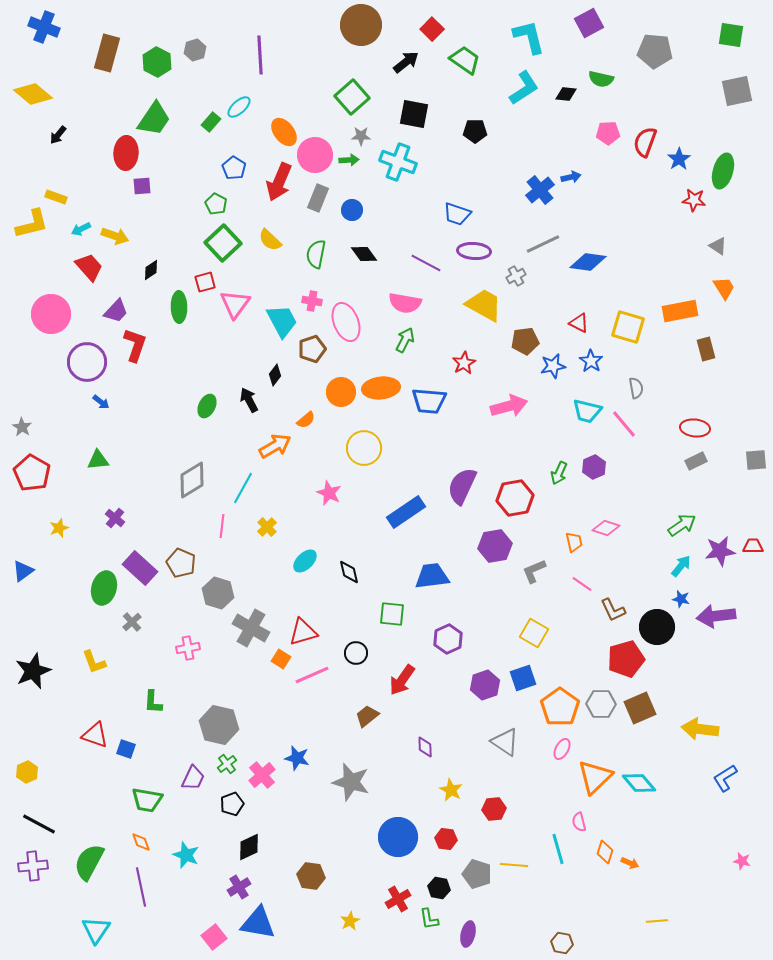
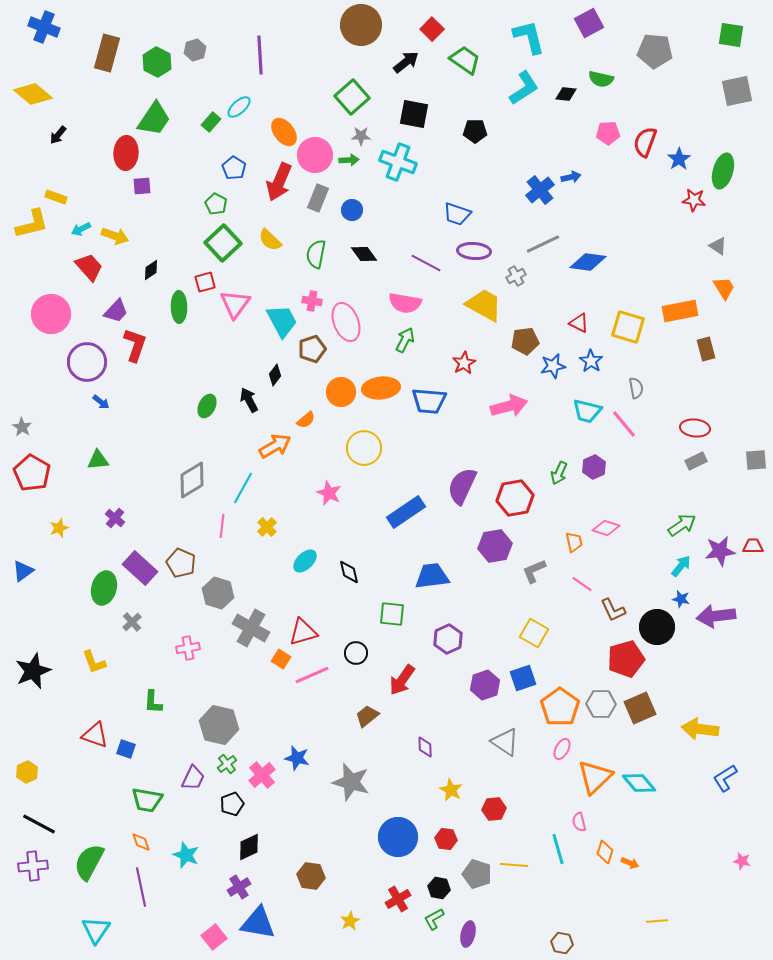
green L-shape at (429, 919): moved 5 px right; rotated 70 degrees clockwise
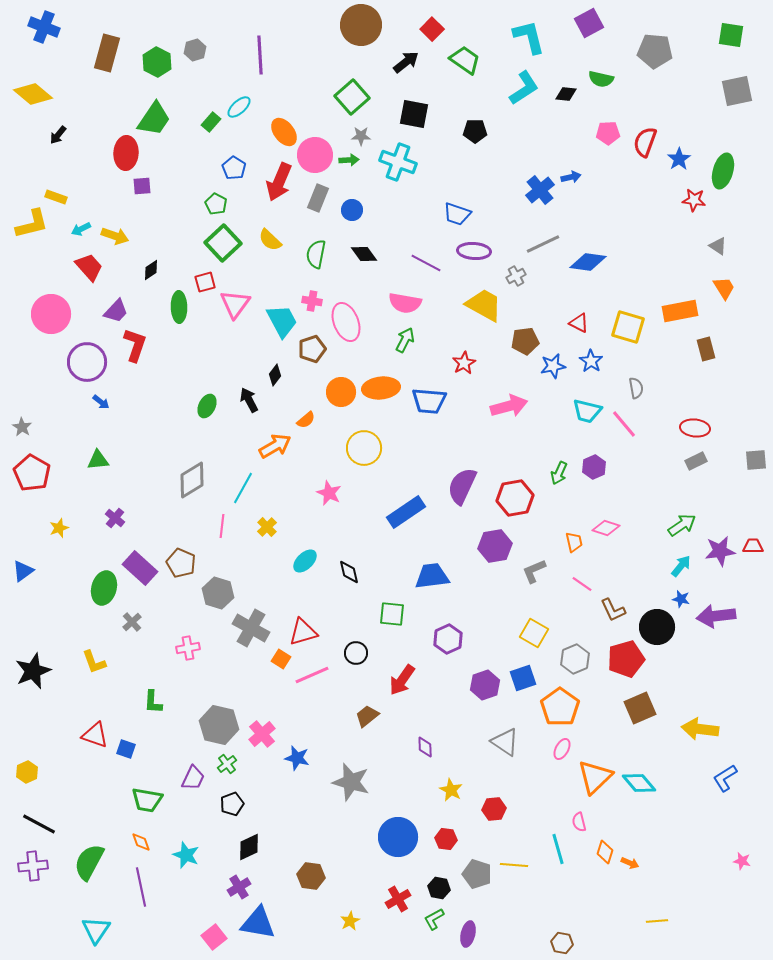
gray hexagon at (601, 704): moved 26 px left, 45 px up; rotated 24 degrees counterclockwise
pink cross at (262, 775): moved 41 px up
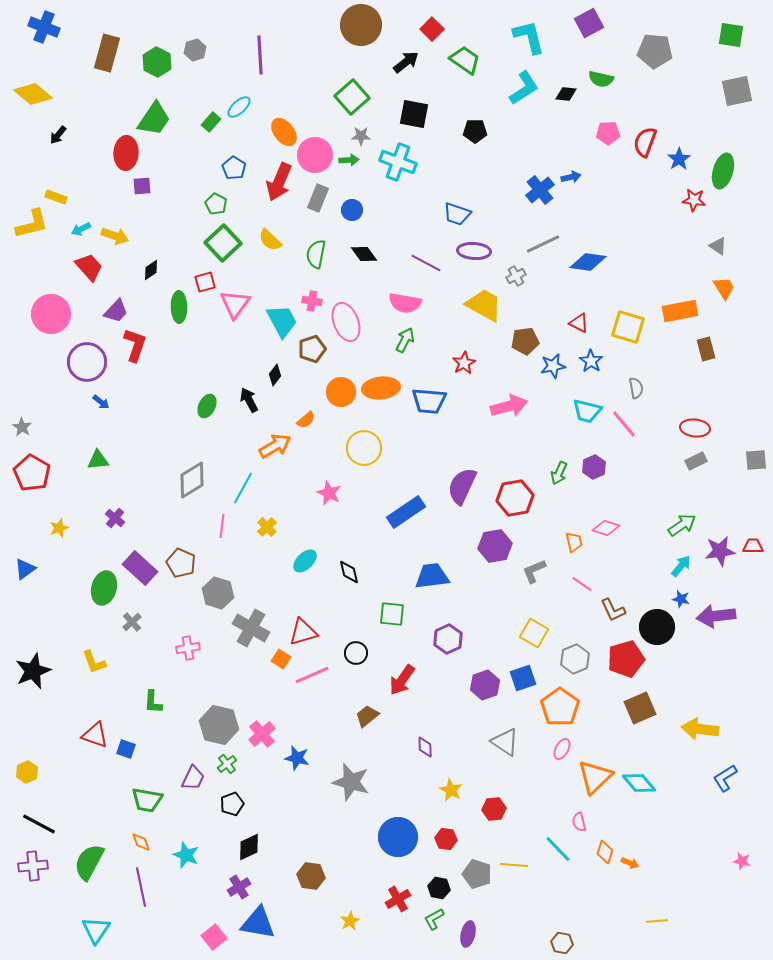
blue triangle at (23, 571): moved 2 px right, 2 px up
cyan line at (558, 849): rotated 28 degrees counterclockwise
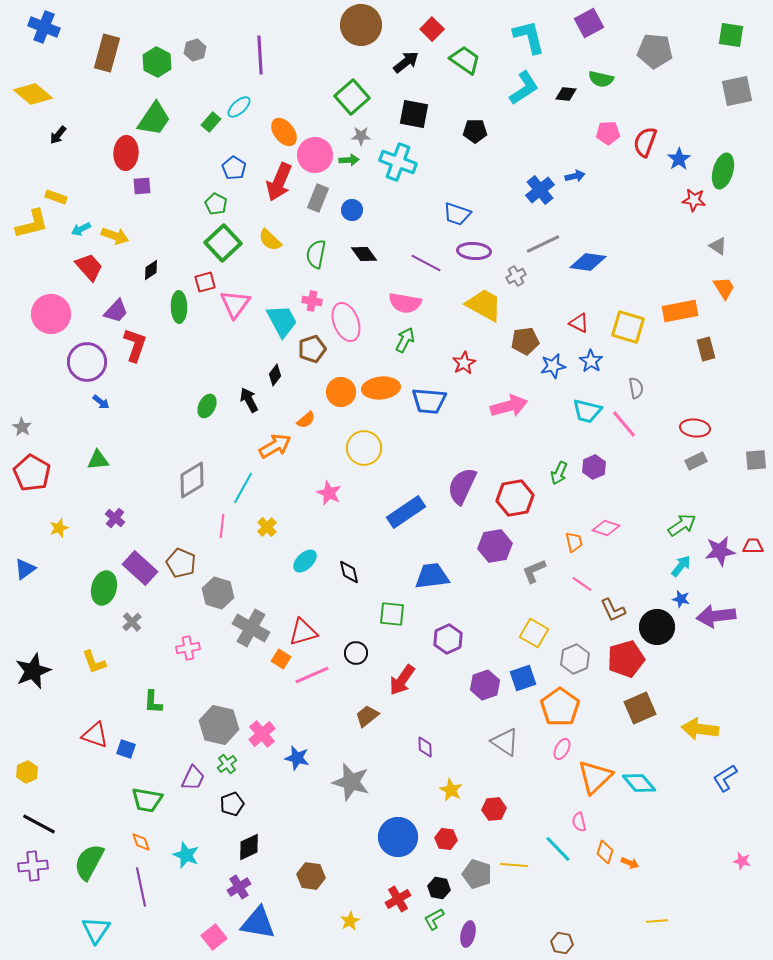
blue arrow at (571, 177): moved 4 px right, 1 px up
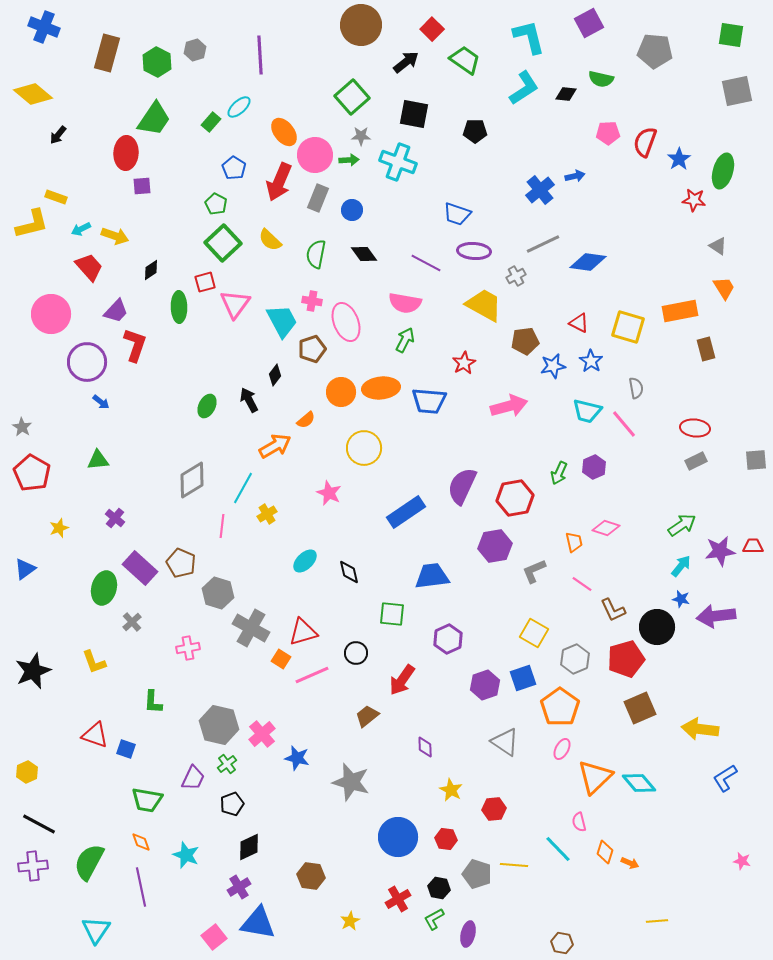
yellow cross at (267, 527): moved 13 px up; rotated 12 degrees clockwise
